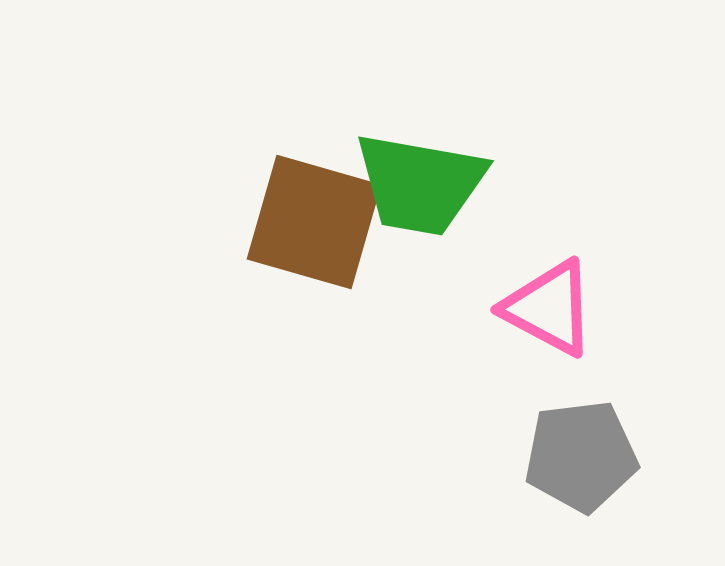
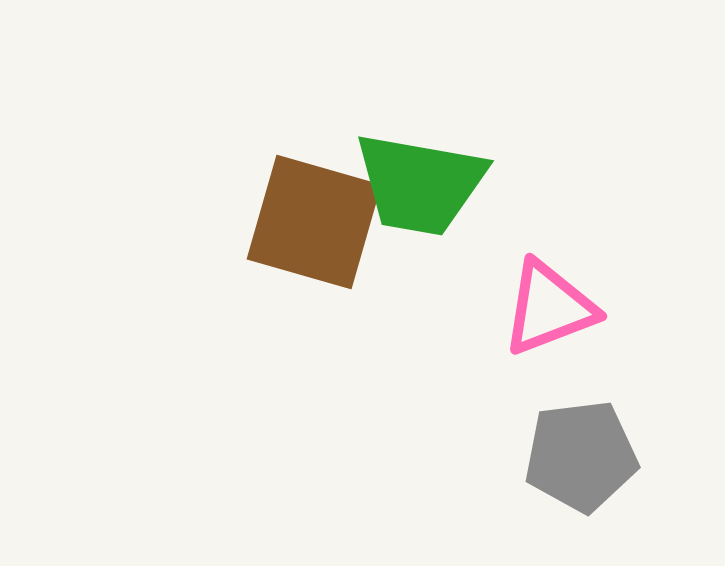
pink triangle: rotated 49 degrees counterclockwise
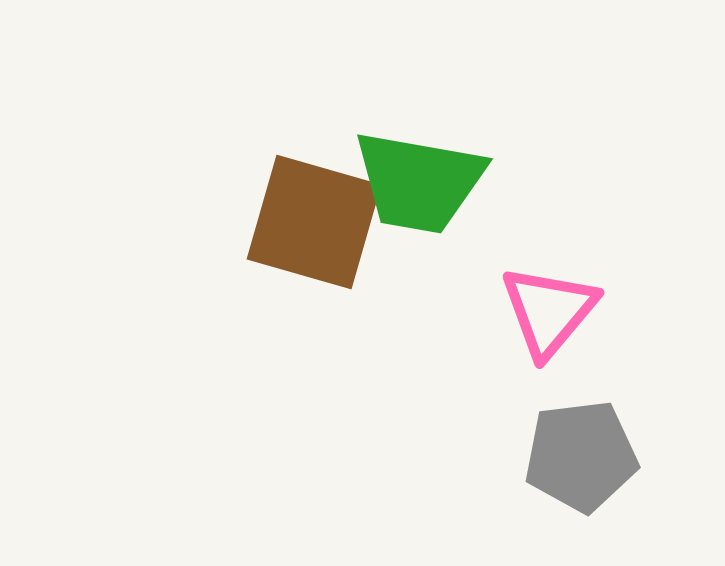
green trapezoid: moved 1 px left, 2 px up
pink triangle: moved 3 px down; rotated 29 degrees counterclockwise
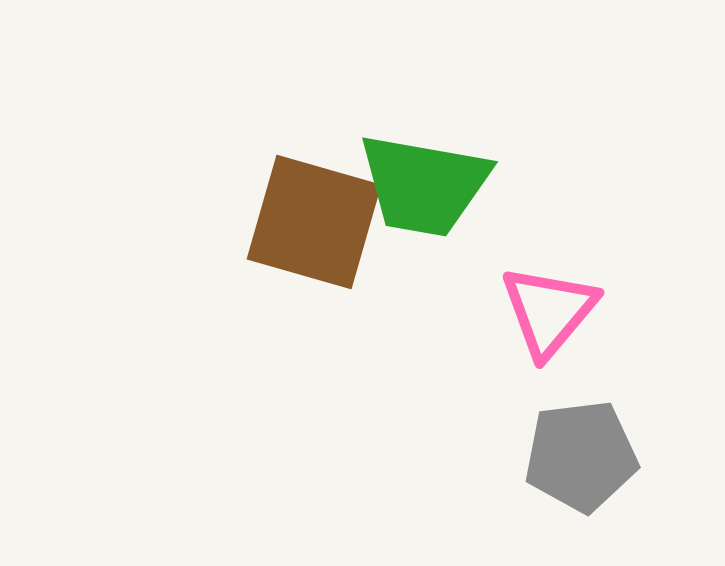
green trapezoid: moved 5 px right, 3 px down
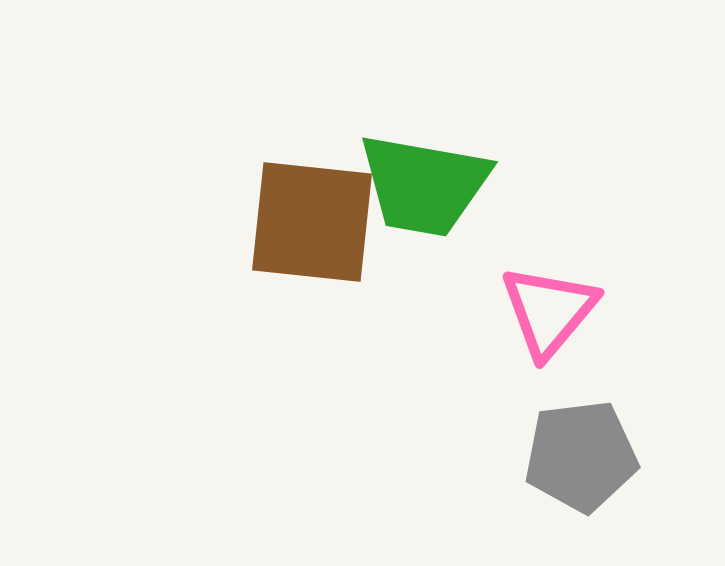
brown square: moved 2 px left; rotated 10 degrees counterclockwise
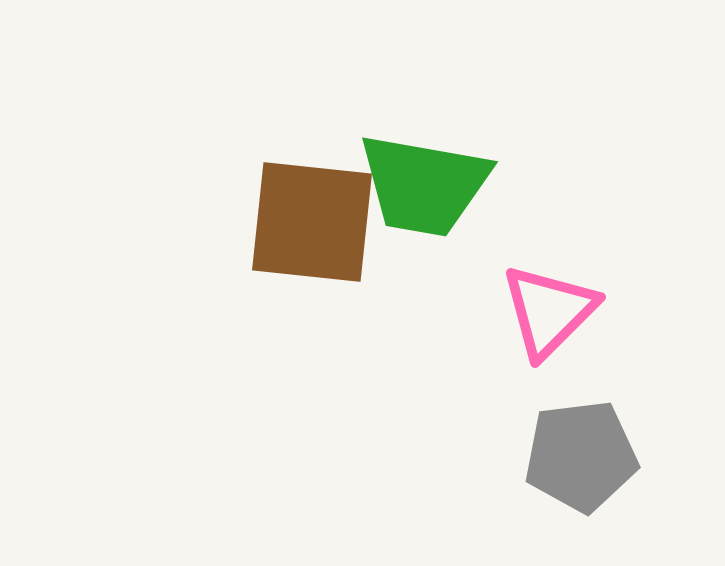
pink triangle: rotated 5 degrees clockwise
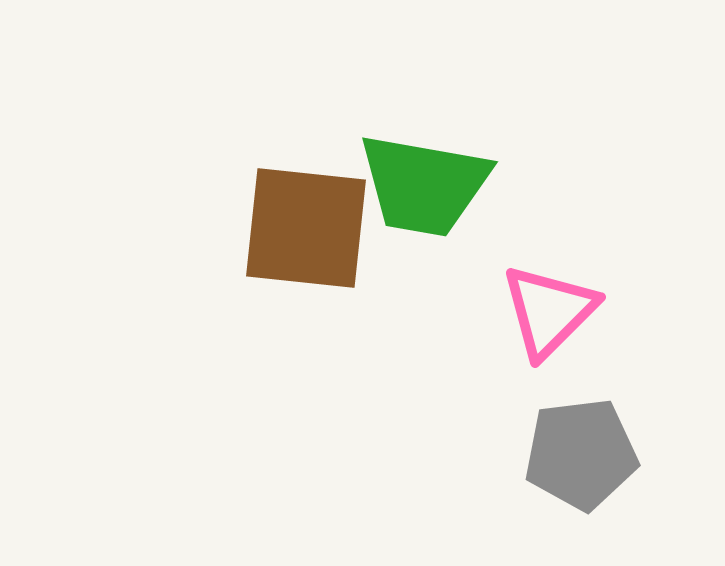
brown square: moved 6 px left, 6 px down
gray pentagon: moved 2 px up
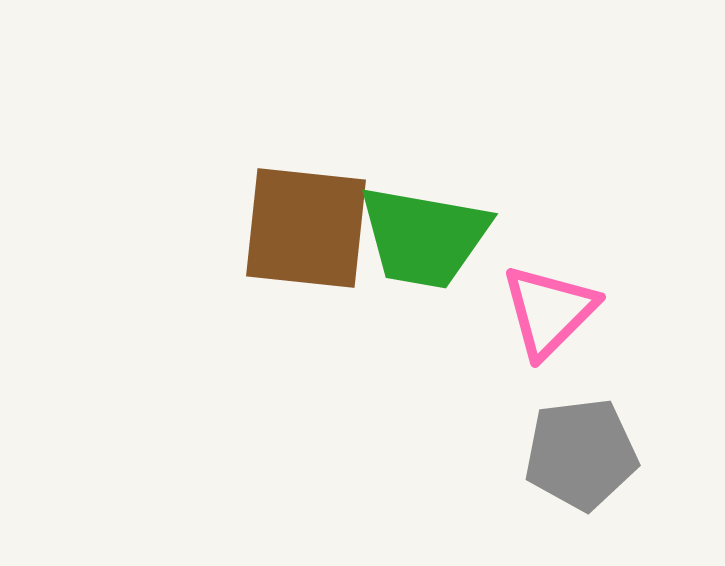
green trapezoid: moved 52 px down
